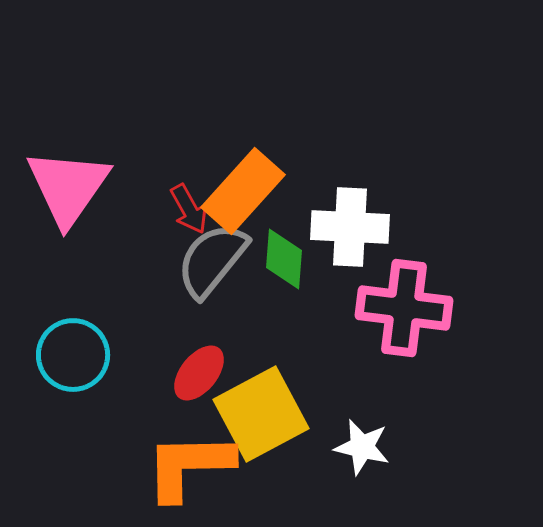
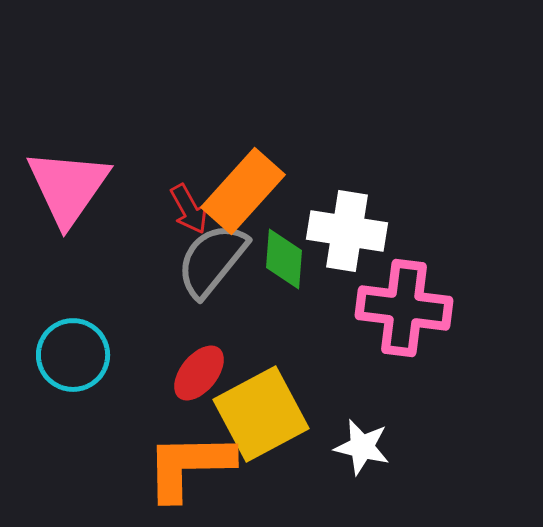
white cross: moved 3 px left, 4 px down; rotated 6 degrees clockwise
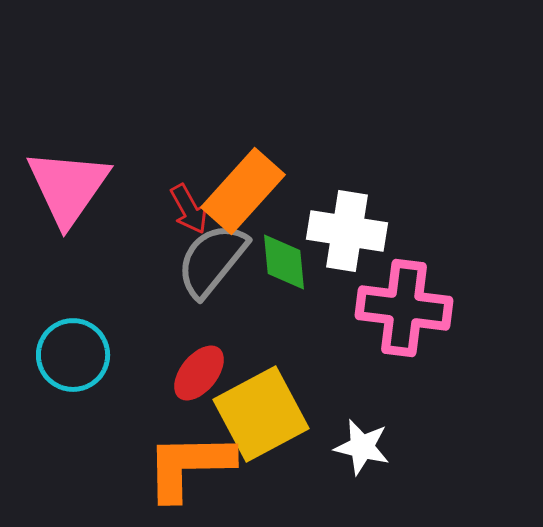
green diamond: moved 3 px down; rotated 10 degrees counterclockwise
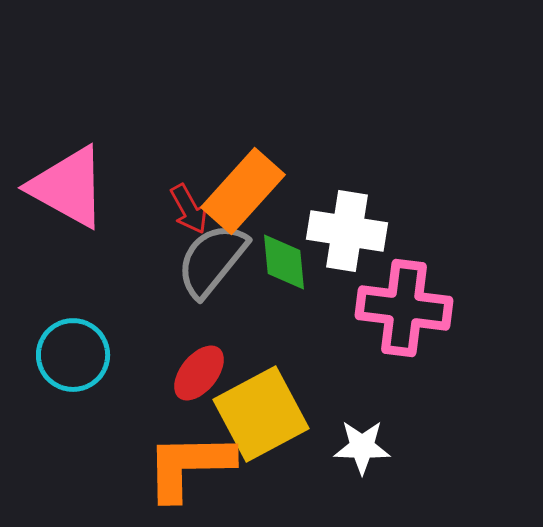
pink triangle: rotated 36 degrees counterclockwise
white star: rotated 12 degrees counterclockwise
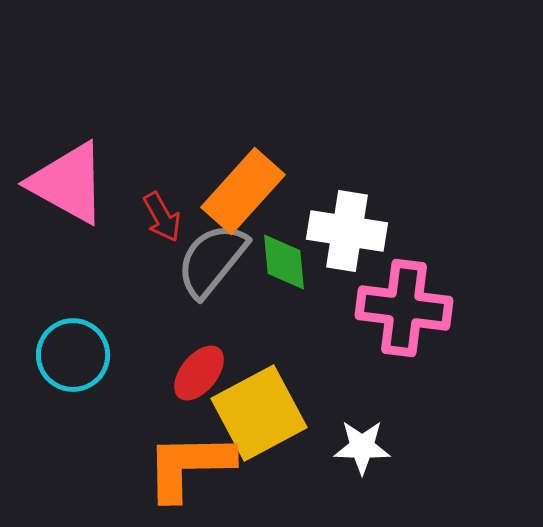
pink triangle: moved 4 px up
red arrow: moved 27 px left, 8 px down
yellow square: moved 2 px left, 1 px up
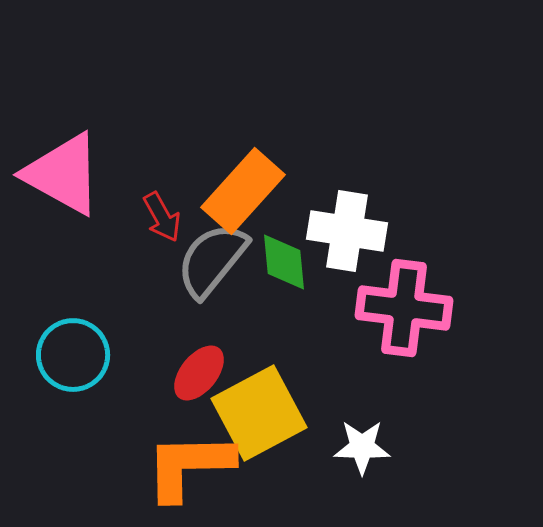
pink triangle: moved 5 px left, 9 px up
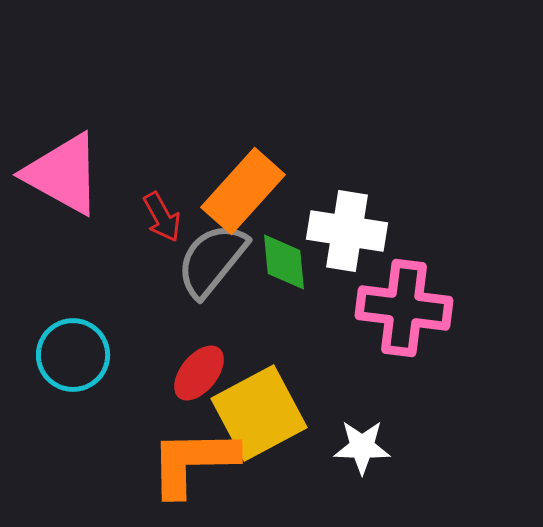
orange L-shape: moved 4 px right, 4 px up
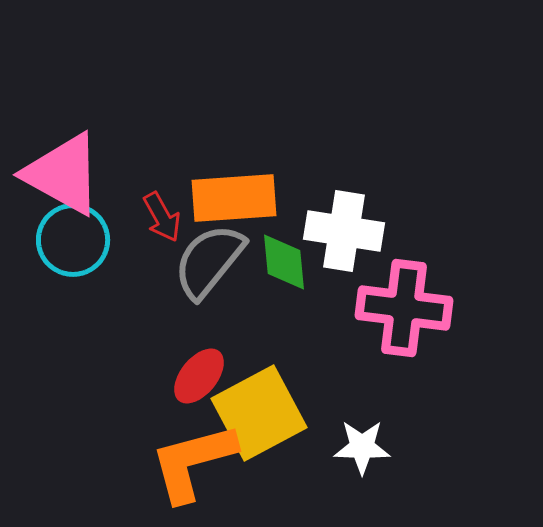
orange rectangle: moved 9 px left, 7 px down; rotated 44 degrees clockwise
white cross: moved 3 px left
gray semicircle: moved 3 px left, 1 px down
cyan circle: moved 115 px up
red ellipse: moved 3 px down
orange L-shape: rotated 14 degrees counterclockwise
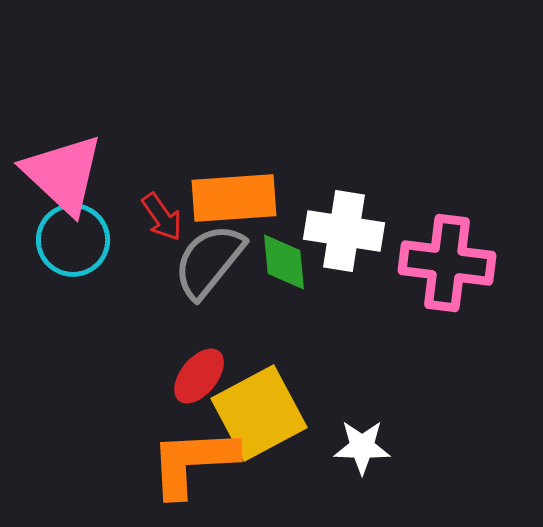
pink triangle: rotated 14 degrees clockwise
red arrow: rotated 6 degrees counterclockwise
pink cross: moved 43 px right, 45 px up
orange L-shape: rotated 12 degrees clockwise
